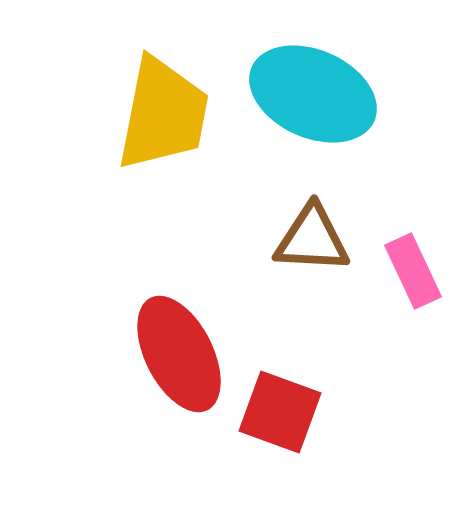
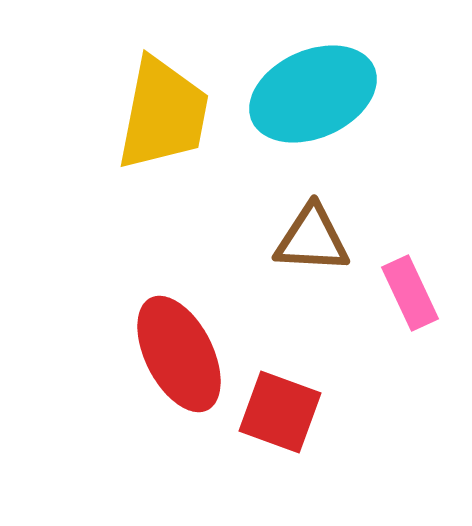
cyan ellipse: rotated 48 degrees counterclockwise
pink rectangle: moved 3 px left, 22 px down
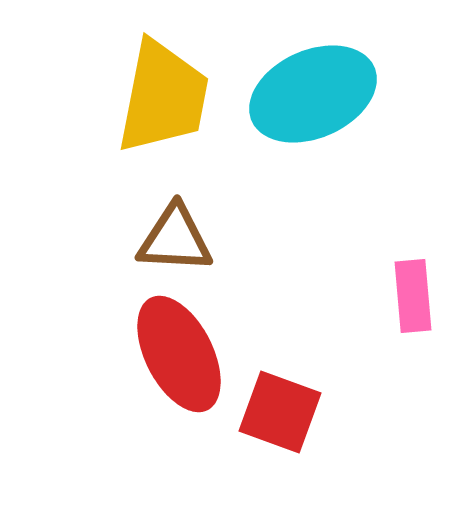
yellow trapezoid: moved 17 px up
brown triangle: moved 137 px left
pink rectangle: moved 3 px right, 3 px down; rotated 20 degrees clockwise
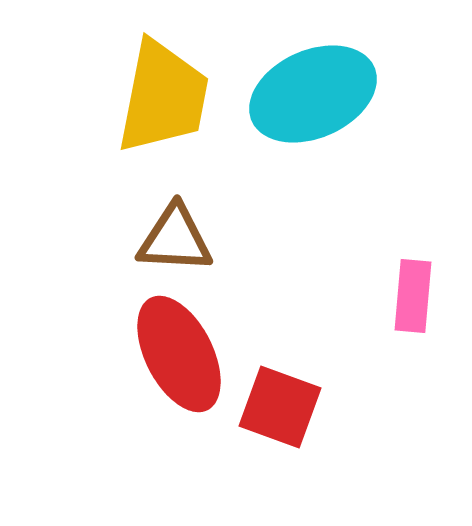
pink rectangle: rotated 10 degrees clockwise
red square: moved 5 px up
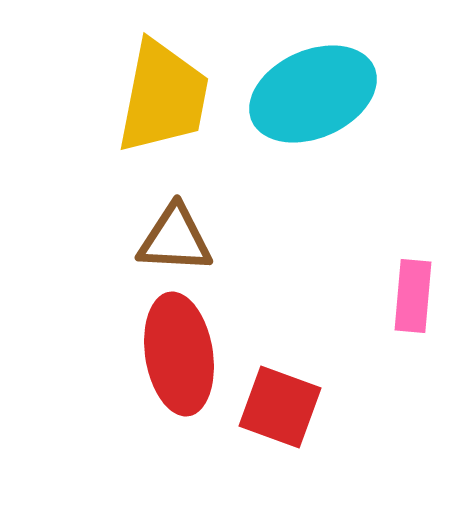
red ellipse: rotated 18 degrees clockwise
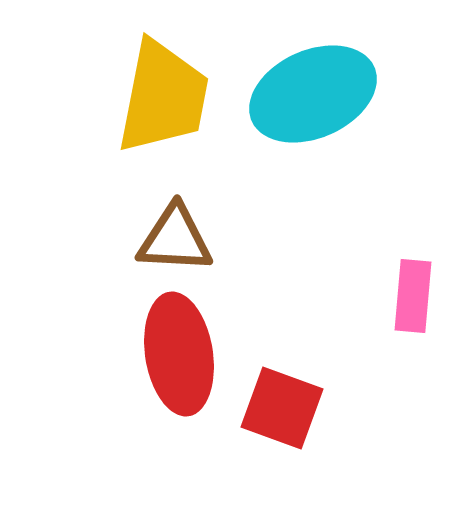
red square: moved 2 px right, 1 px down
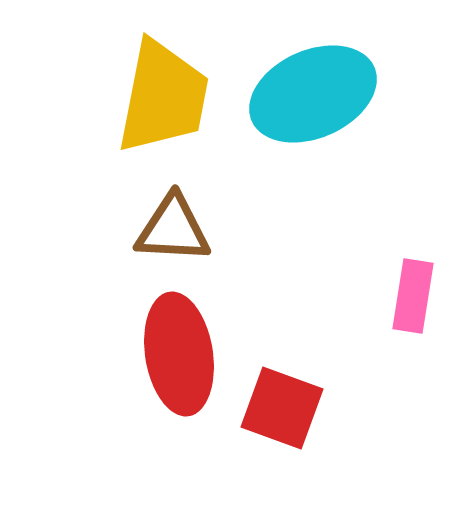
brown triangle: moved 2 px left, 10 px up
pink rectangle: rotated 4 degrees clockwise
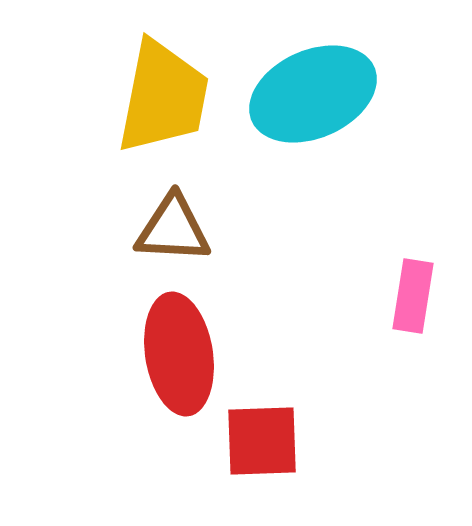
red square: moved 20 px left, 33 px down; rotated 22 degrees counterclockwise
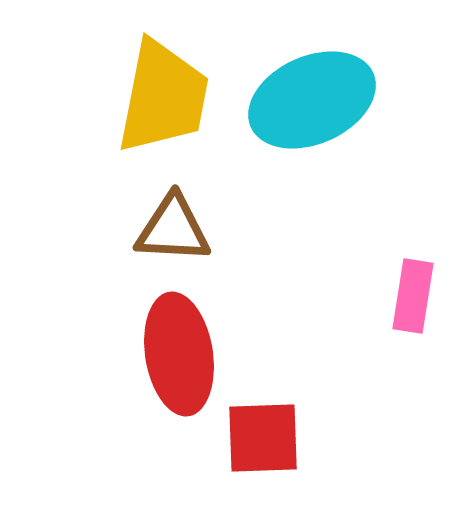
cyan ellipse: moved 1 px left, 6 px down
red square: moved 1 px right, 3 px up
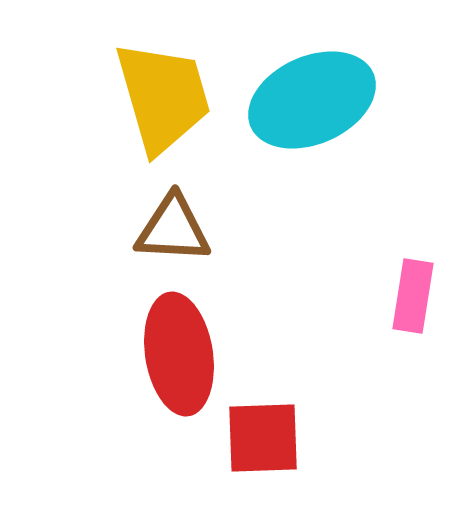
yellow trapezoid: rotated 27 degrees counterclockwise
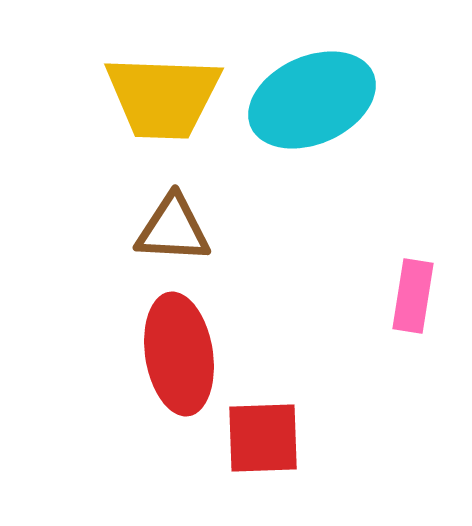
yellow trapezoid: rotated 108 degrees clockwise
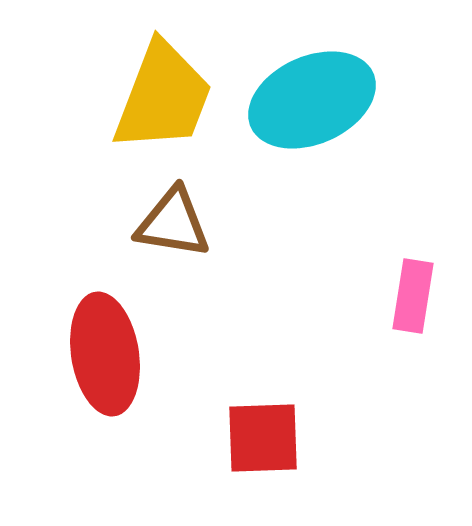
yellow trapezoid: rotated 71 degrees counterclockwise
brown triangle: moved 6 px up; rotated 6 degrees clockwise
red ellipse: moved 74 px left
